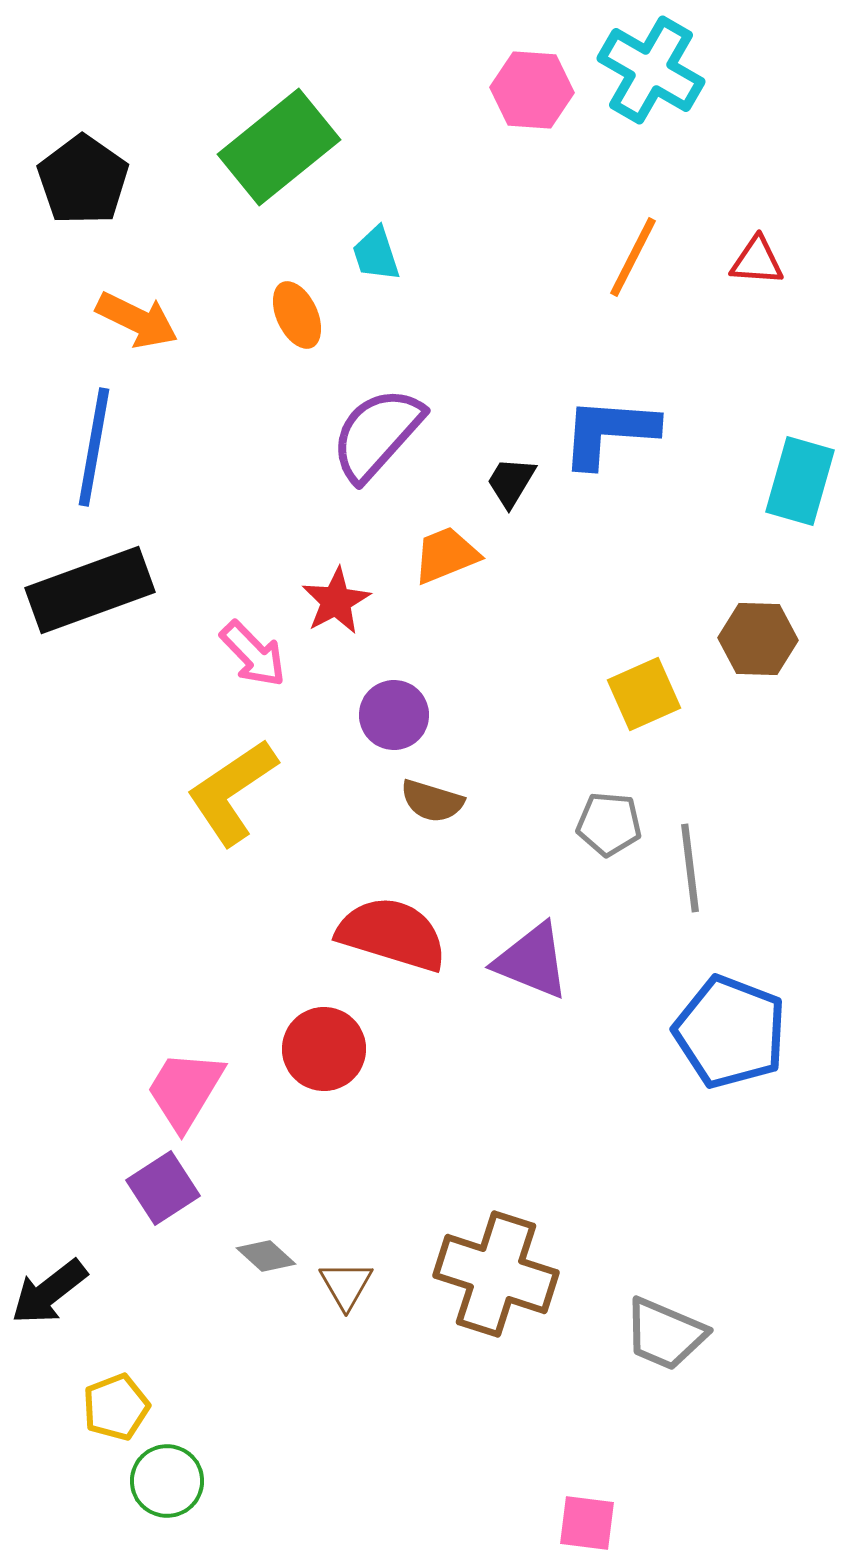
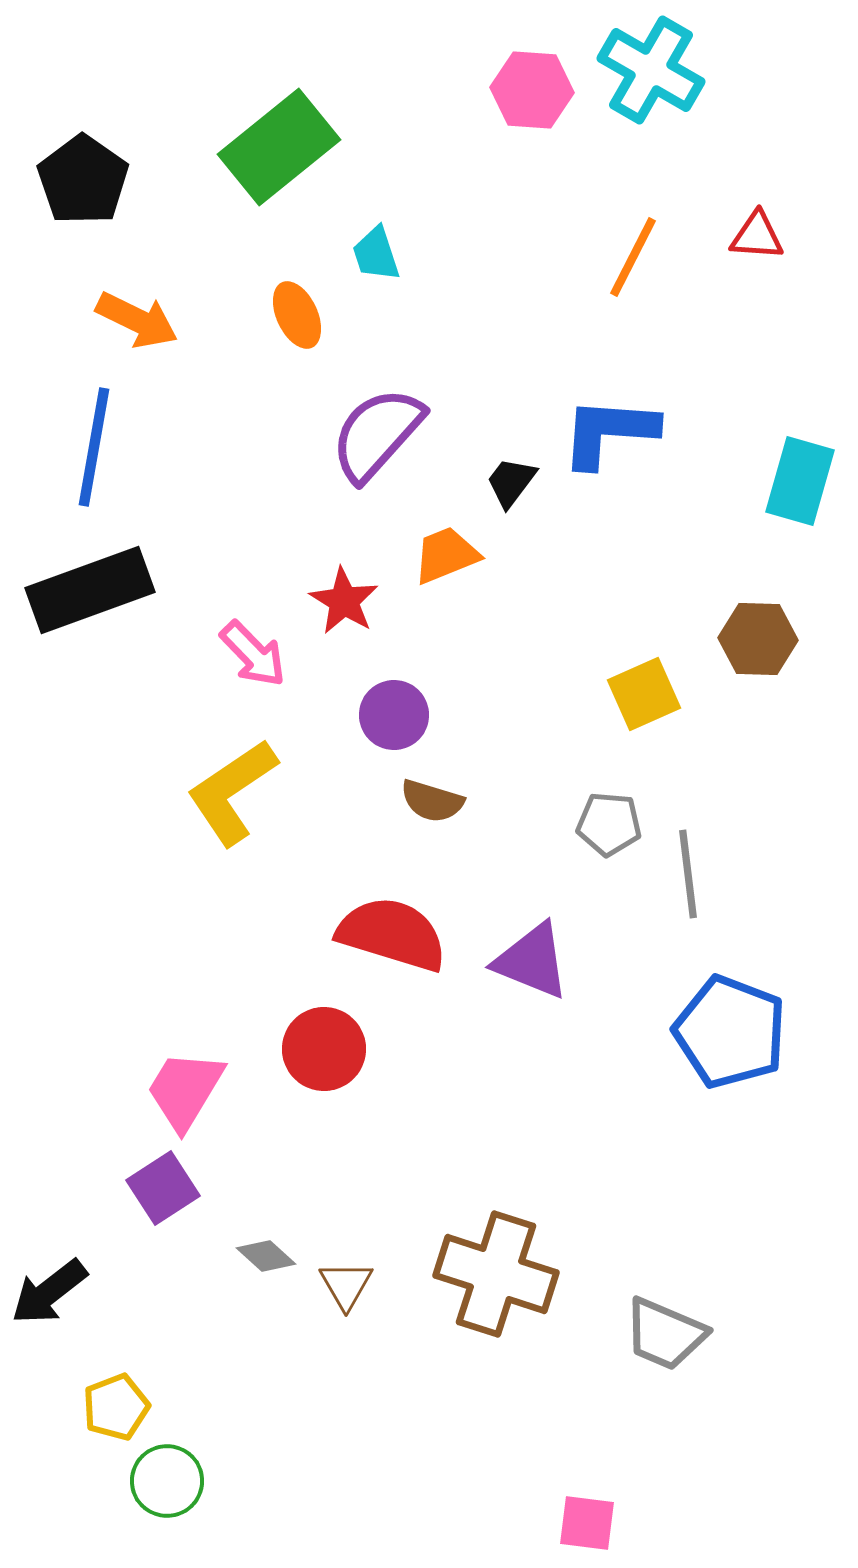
red triangle: moved 25 px up
black trapezoid: rotated 6 degrees clockwise
red star: moved 8 px right; rotated 12 degrees counterclockwise
gray line: moved 2 px left, 6 px down
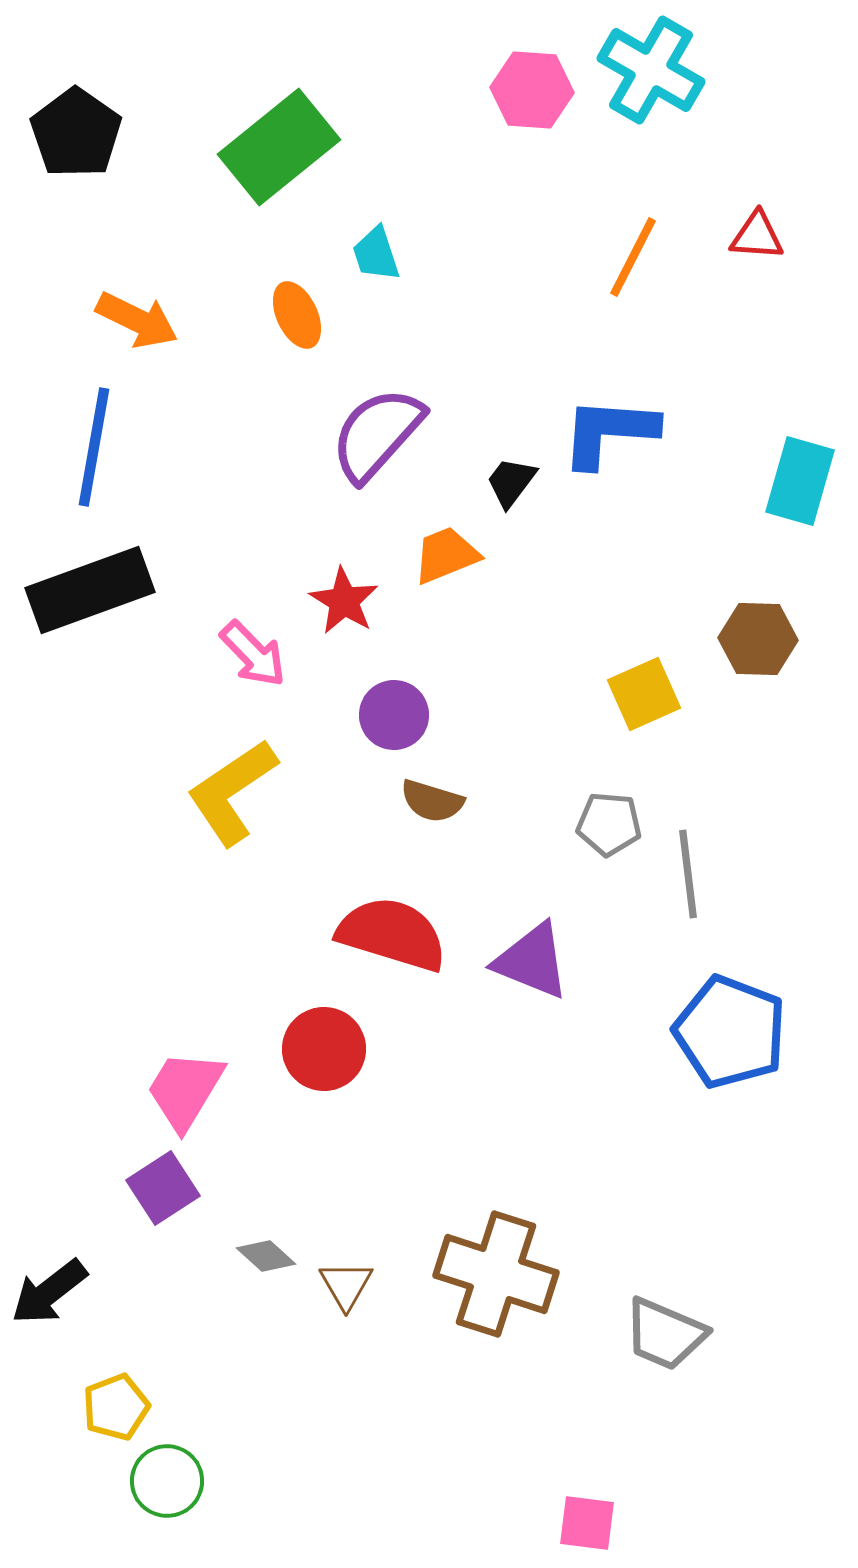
black pentagon: moved 7 px left, 47 px up
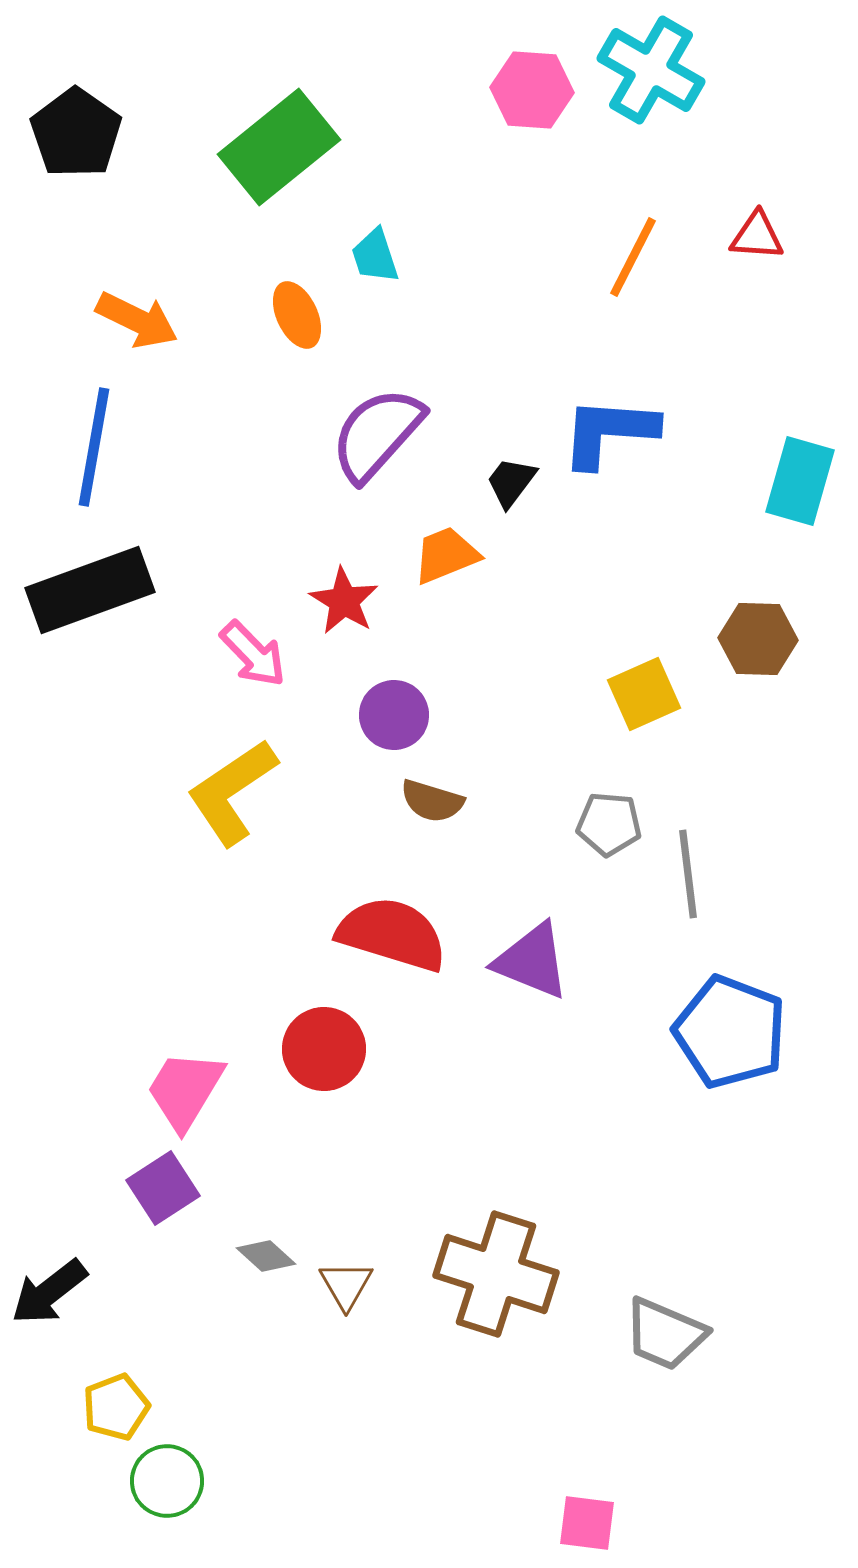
cyan trapezoid: moved 1 px left, 2 px down
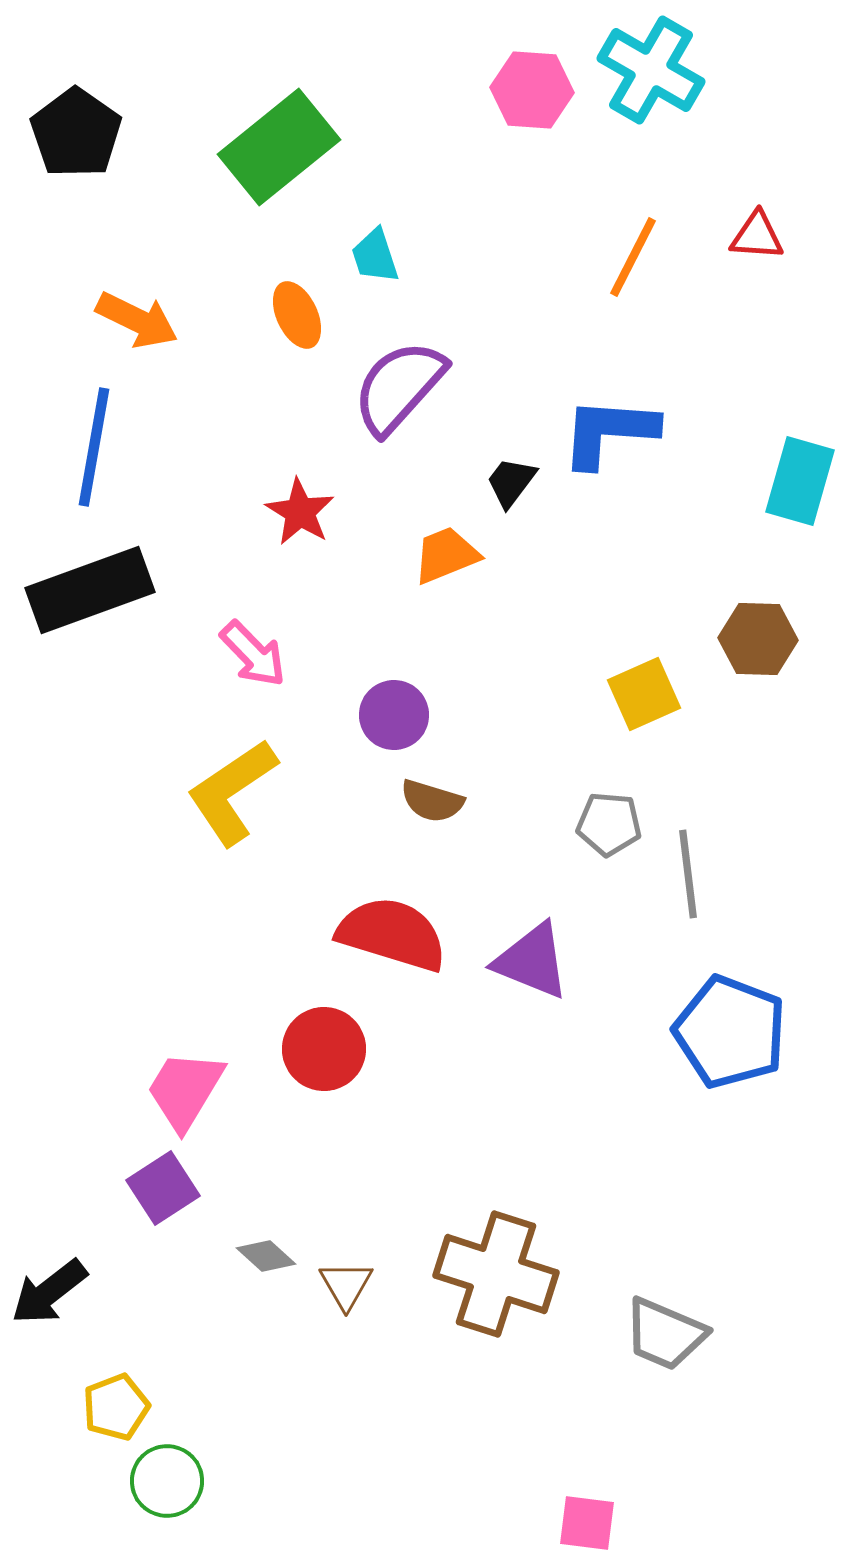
purple semicircle: moved 22 px right, 47 px up
red star: moved 44 px left, 89 px up
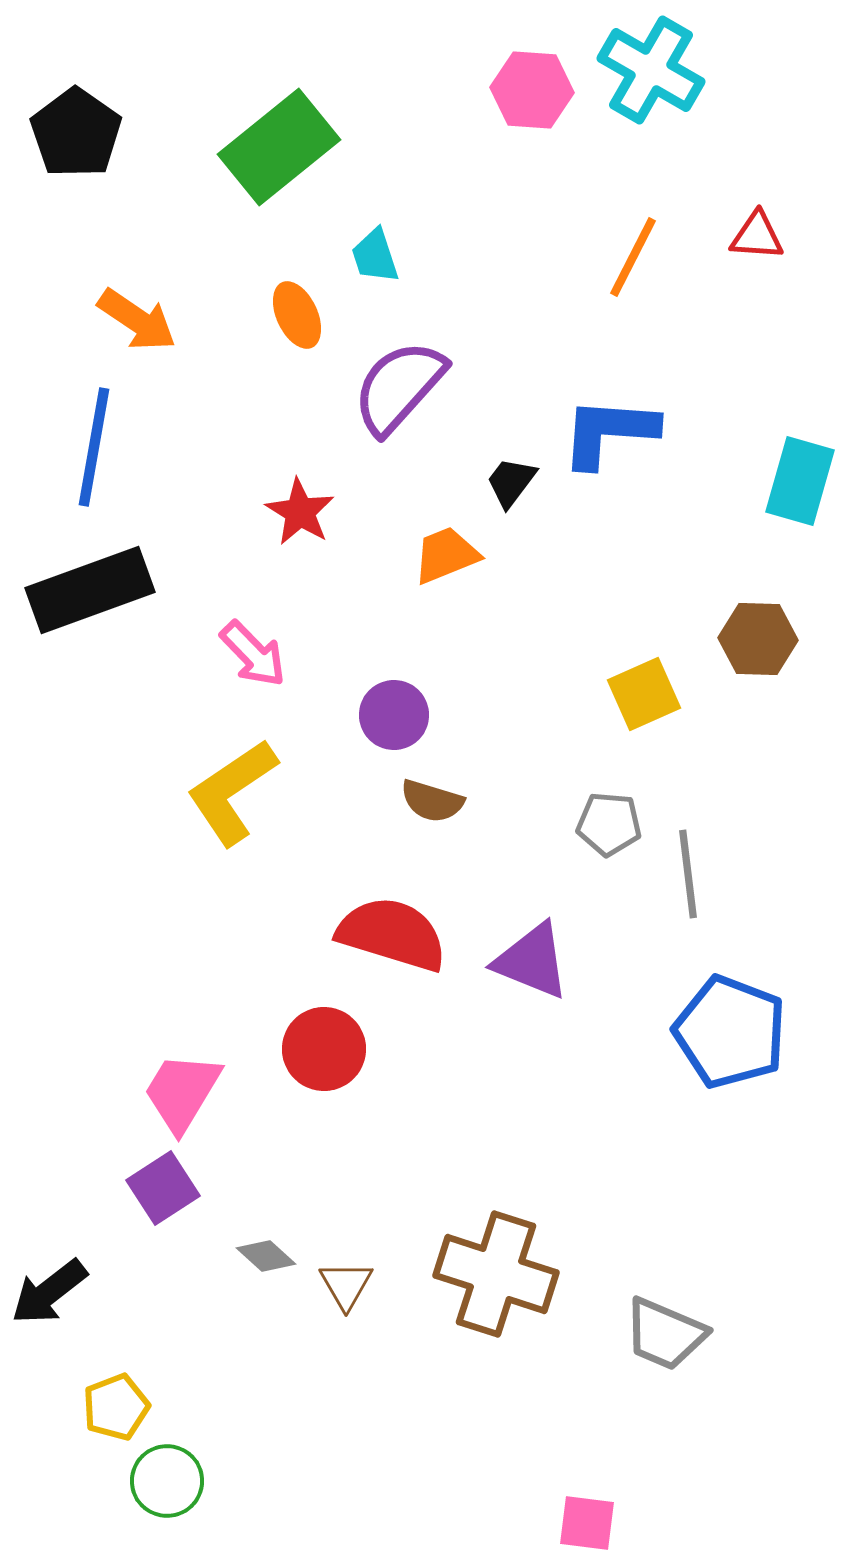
orange arrow: rotated 8 degrees clockwise
pink trapezoid: moved 3 px left, 2 px down
